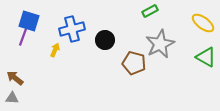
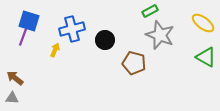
gray star: moved 9 px up; rotated 24 degrees counterclockwise
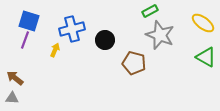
purple line: moved 2 px right, 3 px down
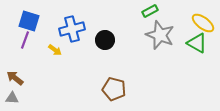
yellow arrow: rotated 104 degrees clockwise
green triangle: moved 9 px left, 14 px up
brown pentagon: moved 20 px left, 26 px down
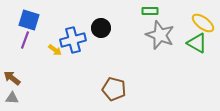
green rectangle: rotated 28 degrees clockwise
blue square: moved 1 px up
blue cross: moved 1 px right, 11 px down
black circle: moved 4 px left, 12 px up
brown arrow: moved 3 px left
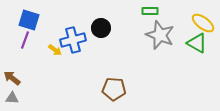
brown pentagon: rotated 10 degrees counterclockwise
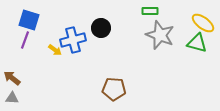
green triangle: rotated 15 degrees counterclockwise
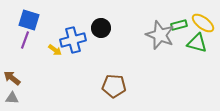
green rectangle: moved 29 px right, 14 px down; rotated 14 degrees counterclockwise
brown pentagon: moved 3 px up
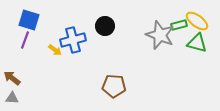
yellow ellipse: moved 6 px left, 2 px up
black circle: moved 4 px right, 2 px up
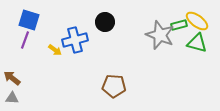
black circle: moved 4 px up
blue cross: moved 2 px right
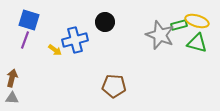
yellow ellipse: rotated 20 degrees counterclockwise
brown arrow: rotated 66 degrees clockwise
